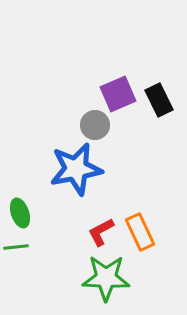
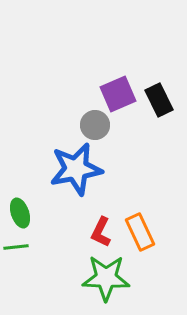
red L-shape: rotated 36 degrees counterclockwise
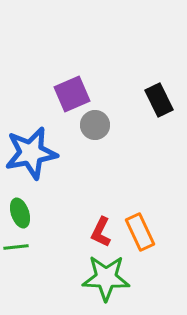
purple square: moved 46 px left
blue star: moved 45 px left, 16 px up
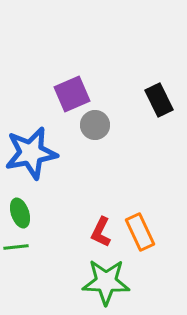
green star: moved 4 px down
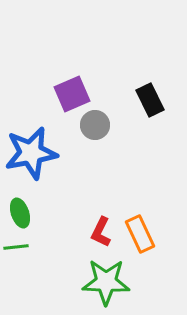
black rectangle: moved 9 px left
orange rectangle: moved 2 px down
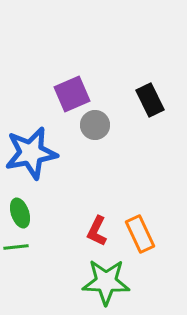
red L-shape: moved 4 px left, 1 px up
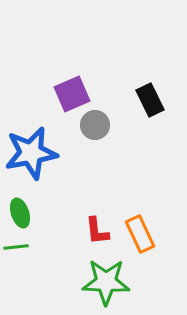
red L-shape: rotated 32 degrees counterclockwise
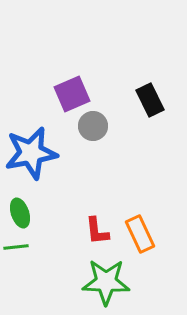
gray circle: moved 2 px left, 1 px down
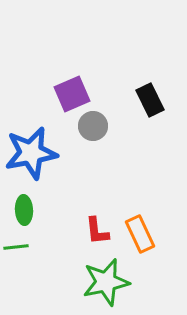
green ellipse: moved 4 px right, 3 px up; rotated 16 degrees clockwise
green star: rotated 15 degrees counterclockwise
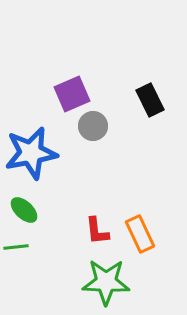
green ellipse: rotated 44 degrees counterclockwise
green star: rotated 15 degrees clockwise
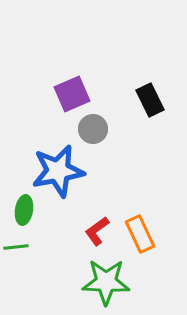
gray circle: moved 3 px down
blue star: moved 27 px right, 18 px down
green ellipse: rotated 56 degrees clockwise
red L-shape: rotated 60 degrees clockwise
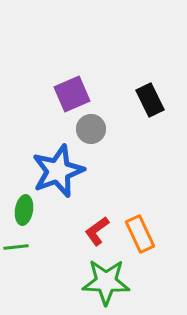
gray circle: moved 2 px left
blue star: rotated 10 degrees counterclockwise
